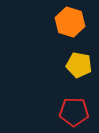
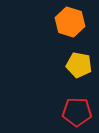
red pentagon: moved 3 px right
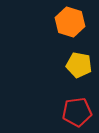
red pentagon: rotated 8 degrees counterclockwise
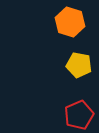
red pentagon: moved 2 px right, 3 px down; rotated 16 degrees counterclockwise
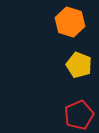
yellow pentagon: rotated 10 degrees clockwise
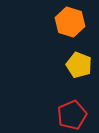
red pentagon: moved 7 px left
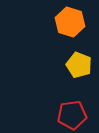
red pentagon: rotated 16 degrees clockwise
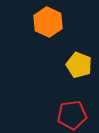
orange hexagon: moved 22 px left; rotated 8 degrees clockwise
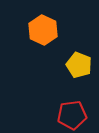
orange hexagon: moved 5 px left, 8 px down
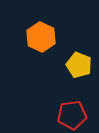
orange hexagon: moved 2 px left, 7 px down
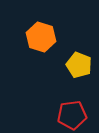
orange hexagon: rotated 8 degrees counterclockwise
